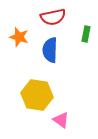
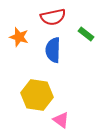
green rectangle: rotated 63 degrees counterclockwise
blue semicircle: moved 3 px right
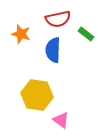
red semicircle: moved 5 px right, 2 px down
orange star: moved 2 px right, 3 px up
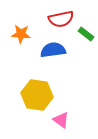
red semicircle: moved 3 px right
orange star: rotated 12 degrees counterclockwise
blue semicircle: rotated 80 degrees clockwise
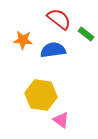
red semicircle: moved 2 px left; rotated 130 degrees counterclockwise
orange star: moved 2 px right, 6 px down
yellow hexagon: moved 4 px right
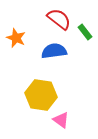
green rectangle: moved 1 px left, 2 px up; rotated 14 degrees clockwise
orange star: moved 7 px left, 2 px up; rotated 18 degrees clockwise
blue semicircle: moved 1 px right, 1 px down
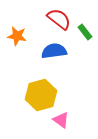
orange star: moved 1 px right, 2 px up; rotated 12 degrees counterclockwise
yellow hexagon: rotated 24 degrees counterclockwise
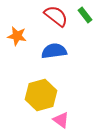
red semicircle: moved 3 px left, 3 px up
green rectangle: moved 17 px up
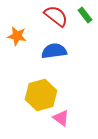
pink triangle: moved 2 px up
